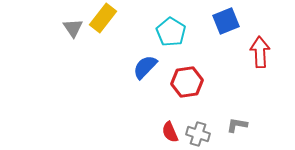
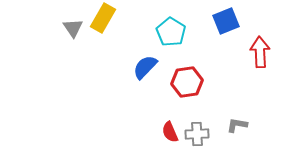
yellow rectangle: rotated 8 degrees counterclockwise
gray cross: moved 1 px left; rotated 20 degrees counterclockwise
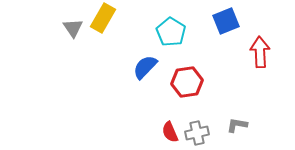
gray cross: moved 1 px up; rotated 10 degrees counterclockwise
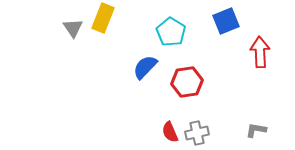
yellow rectangle: rotated 8 degrees counterclockwise
gray L-shape: moved 19 px right, 5 px down
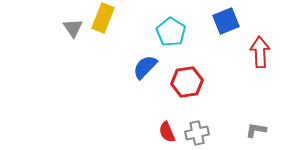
red semicircle: moved 3 px left
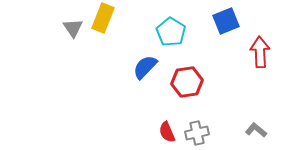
gray L-shape: rotated 30 degrees clockwise
